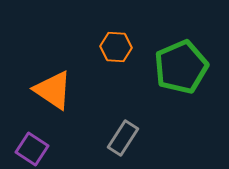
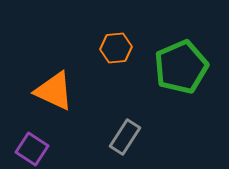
orange hexagon: moved 1 px down; rotated 8 degrees counterclockwise
orange triangle: moved 1 px right, 1 px down; rotated 9 degrees counterclockwise
gray rectangle: moved 2 px right, 1 px up
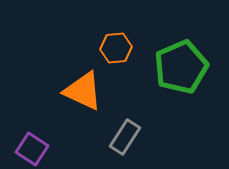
orange triangle: moved 29 px right
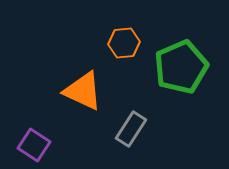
orange hexagon: moved 8 px right, 5 px up
gray rectangle: moved 6 px right, 8 px up
purple square: moved 2 px right, 4 px up
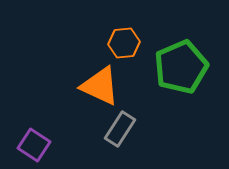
orange triangle: moved 17 px right, 5 px up
gray rectangle: moved 11 px left
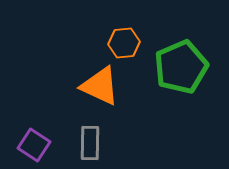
gray rectangle: moved 30 px left, 14 px down; rotated 32 degrees counterclockwise
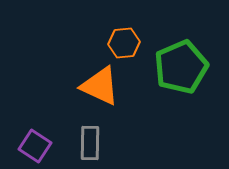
purple square: moved 1 px right, 1 px down
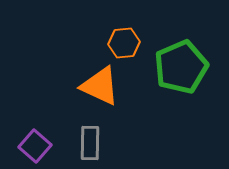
purple square: rotated 8 degrees clockwise
